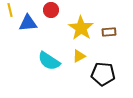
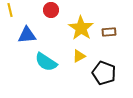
blue triangle: moved 1 px left, 12 px down
cyan semicircle: moved 3 px left, 1 px down
black pentagon: moved 1 px right, 1 px up; rotated 15 degrees clockwise
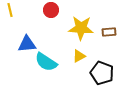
yellow star: rotated 30 degrees counterclockwise
blue triangle: moved 9 px down
black pentagon: moved 2 px left
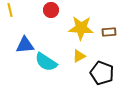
blue triangle: moved 2 px left, 1 px down
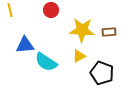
yellow star: moved 1 px right, 2 px down
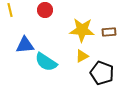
red circle: moved 6 px left
yellow triangle: moved 3 px right
